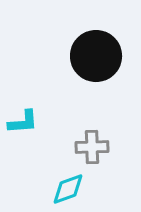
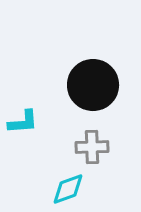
black circle: moved 3 px left, 29 px down
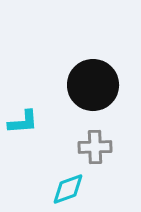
gray cross: moved 3 px right
